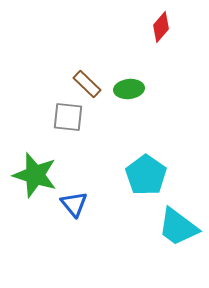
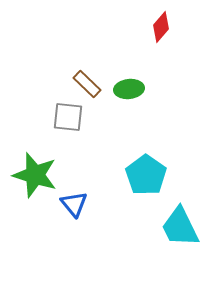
cyan trapezoid: moved 2 px right; rotated 27 degrees clockwise
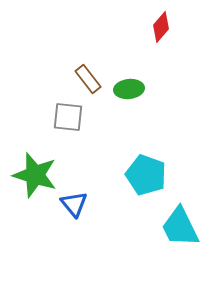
brown rectangle: moved 1 px right, 5 px up; rotated 8 degrees clockwise
cyan pentagon: rotated 15 degrees counterclockwise
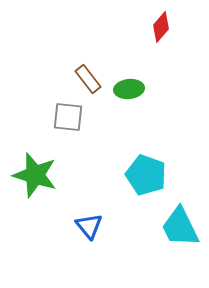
blue triangle: moved 15 px right, 22 px down
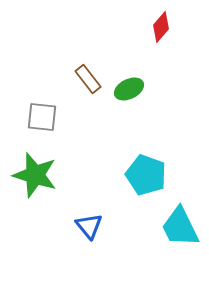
green ellipse: rotated 20 degrees counterclockwise
gray square: moved 26 px left
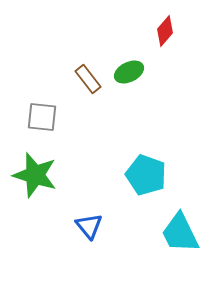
red diamond: moved 4 px right, 4 px down
green ellipse: moved 17 px up
cyan trapezoid: moved 6 px down
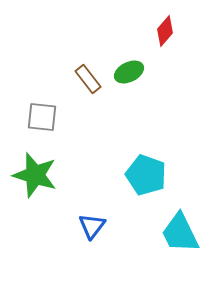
blue triangle: moved 3 px right; rotated 16 degrees clockwise
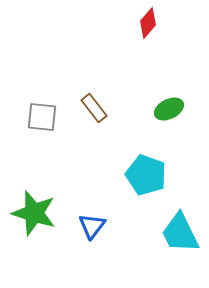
red diamond: moved 17 px left, 8 px up
green ellipse: moved 40 px right, 37 px down
brown rectangle: moved 6 px right, 29 px down
green star: moved 1 px left, 38 px down
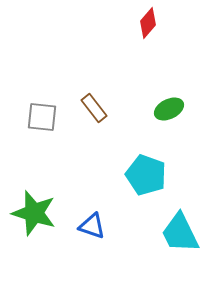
blue triangle: rotated 48 degrees counterclockwise
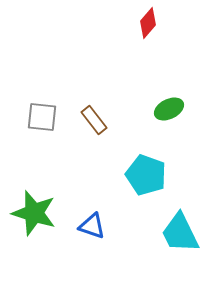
brown rectangle: moved 12 px down
